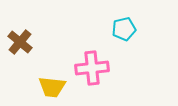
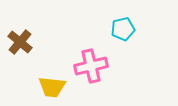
cyan pentagon: moved 1 px left
pink cross: moved 1 px left, 2 px up; rotated 8 degrees counterclockwise
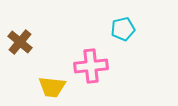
pink cross: rotated 8 degrees clockwise
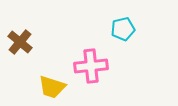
yellow trapezoid: rotated 12 degrees clockwise
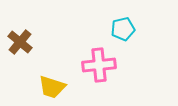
pink cross: moved 8 px right, 1 px up
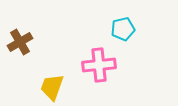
brown cross: rotated 20 degrees clockwise
yellow trapezoid: rotated 92 degrees clockwise
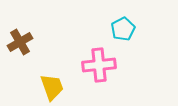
cyan pentagon: rotated 15 degrees counterclockwise
yellow trapezoid: rotated 140 degrees clockwise
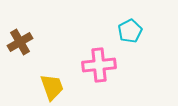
cyan pentagon: moved 7 px right, 2 px down
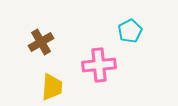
brown cross: moved 21 px right
yellow trapezoid: rotated 24 degrees clockwise
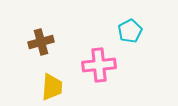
brown cross: rotated 15 degrees clockwise
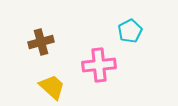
yellow trapezoid: rotated 52 degrees counterclockwise
